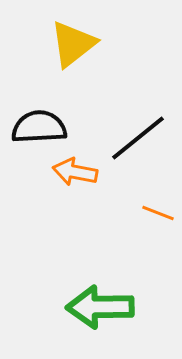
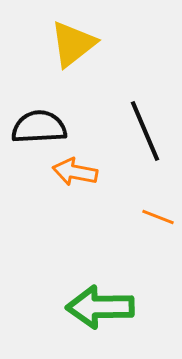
black line: moved 7 px right, 7 px up; rotated 74 degrees counterclockwise
orange line: moved 4 px down
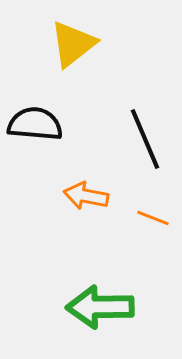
black semicircle: moved 4 px left, 3 px up; rotated 8 degrees clockwise
black line: moved 8 px down
orange arrow: moved 11 px right, 24 px down
orange line: moved 5 px left, 1 px down
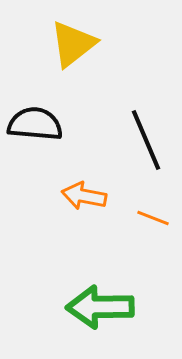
black line: moved 1 px right, 1 px down
orange arrow: moved 2 px left
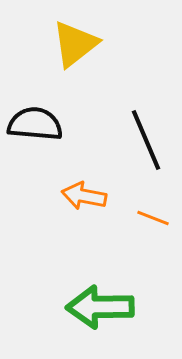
yellow triangle: moved 2 px right
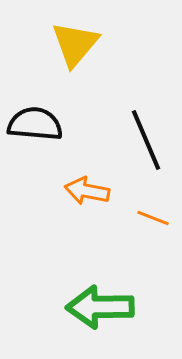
yellow triangle: rotated 12 degrees counterclockwise
orange arrow: moved 3 px right, 5 px up
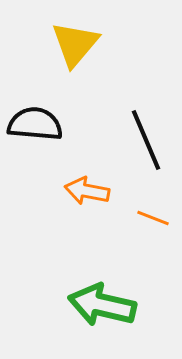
green arrow: moved 2 px right, 2 px up; rotated 14 degrees clockwise
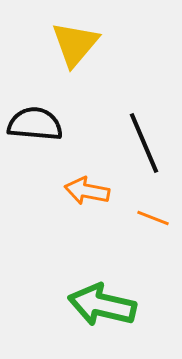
black line: moved 2 px left, 3 px down
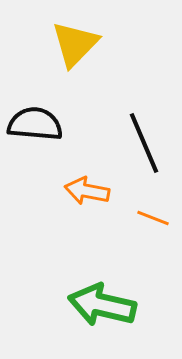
yellow triangle: rotated 4 degrees clockwise
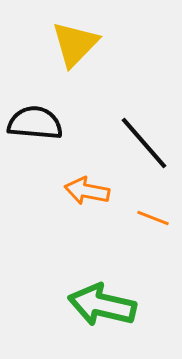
black semicircle: moved 1 px up
black line: rotated 18 degrees counterclockwise
